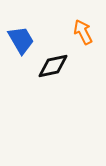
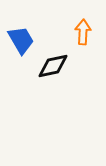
orange arrow: rotated 30 degrees clockwise
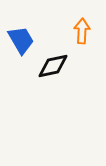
orange arrow: moved 1 px left, 1 px up
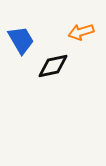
orange arrow: moved 1 px left, 1 px down; rotated 110 degrees counterclockwise
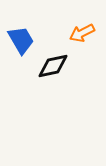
orange arrow: moved 1 px right, 1 px down; rotated 10 degrees counterclockwise
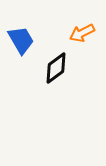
black diamond: moved 3 px right, 2 px down; rotated 24 degrees counterclockwise
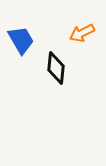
black diamond: rotated 48 degrees counterclockwise
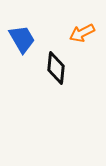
blue trapezoid: moved 1 px right, 1 px up
